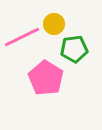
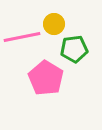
pink line: rotated 15 degrees clockwise
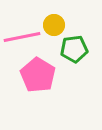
yellow circle: moved 1 px down
pink pentagon: moved 8 px left, 3 px up
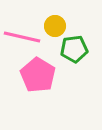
yellow circle: moved 1 px right, 1 px down
pink line: rotated 24 degrees clockwise
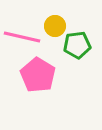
green pentagon: moved 3 px right, 4 px up
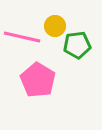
pink pentagon: moved 5 px down
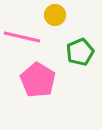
yellow circle: moved 11 px up
green pentagon: moved 3 px right, 7 px down; rotated 16 degrees counterclockwise
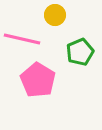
pink line: moved 2 px down
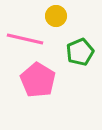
yellow circle: moved 1 px right, 1 px down
pink line: moved 3 px right
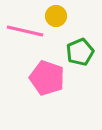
pink line: moved 8 px up
pink pentagon: moved 9 px right, 2 px up; rotated 12 degrees counterclockwise
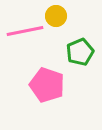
pink line: rotated 24 degrees counterclockwise
pink pentagon: moved 7 px down
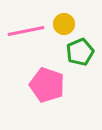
yellow circle: moved 8 px right, 8 px down
pink line: moved 1 px right
